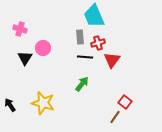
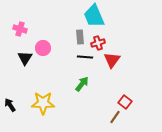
yellow star: rotated 15 degrees counterclockwise
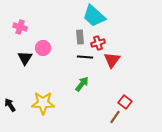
cyan trapezoid: rotated 25 degrees counterclockwise
pink cross: moved 2 px up
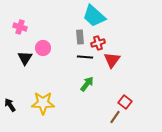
green arrow: moved 5 px right
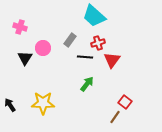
gray rectangle: moved 10 px left, 3 px down; rotated 40 degrees clockwise
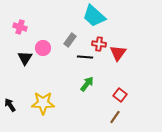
red cross: moved 1 px right, 1 px down; rotated 24 degrees clockwise
red triangle: moved 6 px right, 7 px up
red square: moved 5 px left, 7 px up
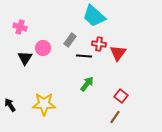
black line: moved 1 px left, 1 px up
red square: moved 1 px right, 1 px down
yellow star: moved 1 px right, 1 px down
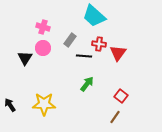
pink cross: moved 23 px right
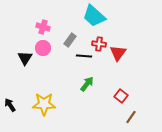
brown line: moved 16 px right
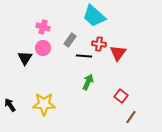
green arrow: moved 1 px right, 2 px up; rotated 14 degrees counterclockwise
